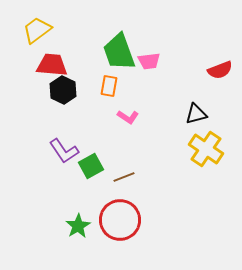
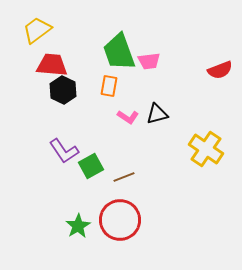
black triangle: moved 39 px left
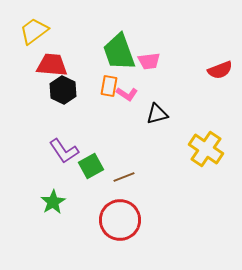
yellow trapezoid: moved 3 px left, 1 px down
pink L-shape: moved 1 px left, 23 px up
green star: moved 25 px left, 24 px up
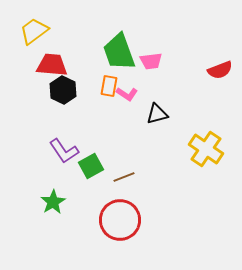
pink trapezoid: moved 2 px right
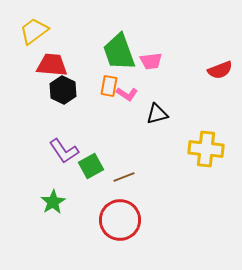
yellow cross: rotated 28 degrees counterclockwise
